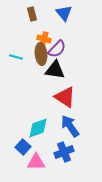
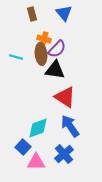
blue cross: moved 2 px down; rotated 18 degrees counterclockwise
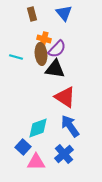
black triangle: moved 1 px up
